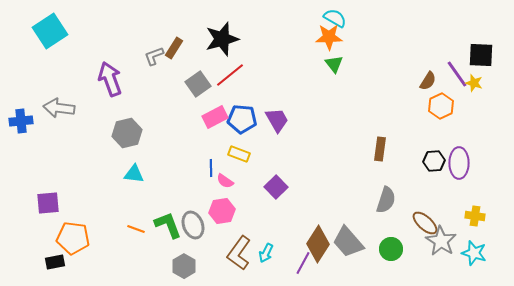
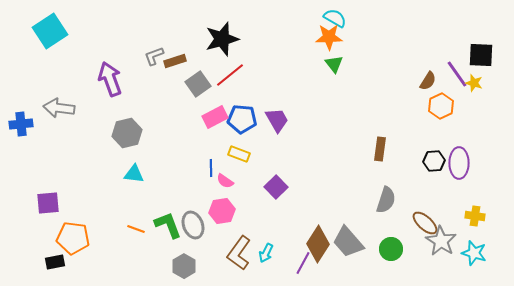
brown rectangle at (174, 48): moved 1 px right, 13 px down; rotated 40 degrees clockwise
blue cross at (21, 121): moved 3 px down
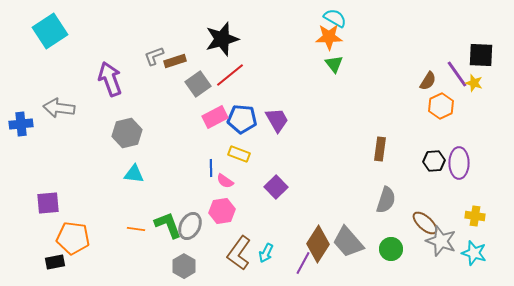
gray ellipse at (193, 225): moved 3 px left, 1 px down; rotated 48 degrees clockwise
orange line at (136, 229): rotated 12 degrees counterclockwise
gray star at (441, 241): rotated 12 degrees counterclockwise
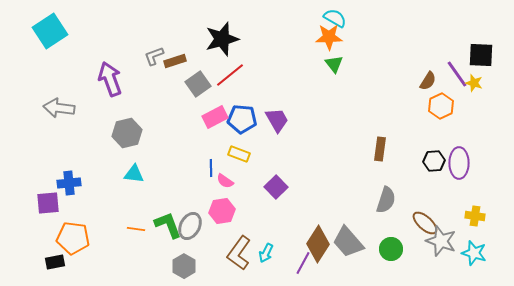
blue cross at (21, 124): moved 48 px right, 59 px down
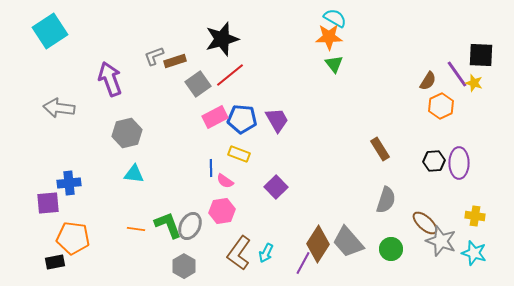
brown rectangle at (380, 149): rotated 40 degrees counterclockwise
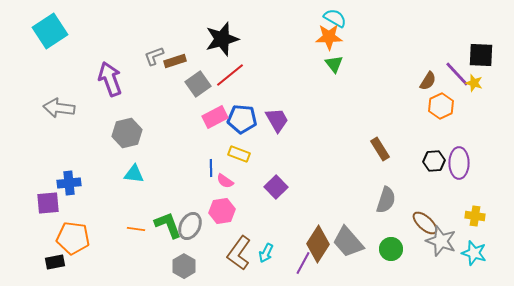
purple line at (457, 74): rotated 8 degrees counterclockwise
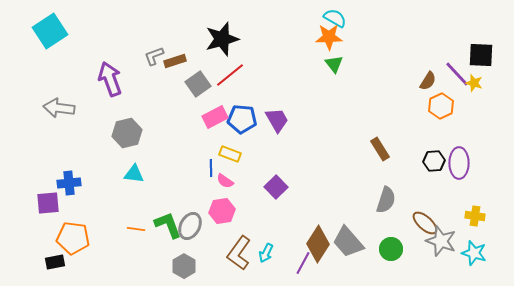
yellow rectangle at (239, 154): moved 9 px left
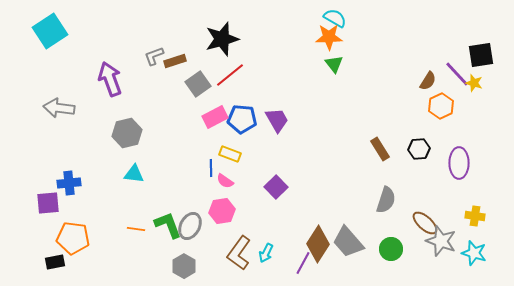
black square at (481, 55): rotated 12 degrees counterclockwise
black hexagon at (434, 161): moved 15 px left, 12 px up
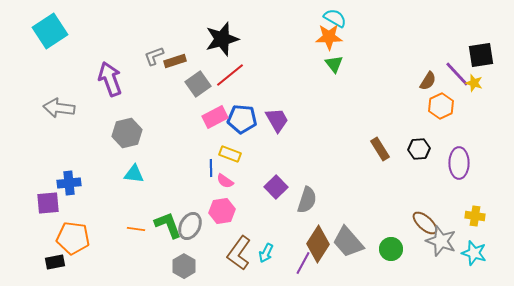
gray semicircle at (386, 200): moved 79 px left
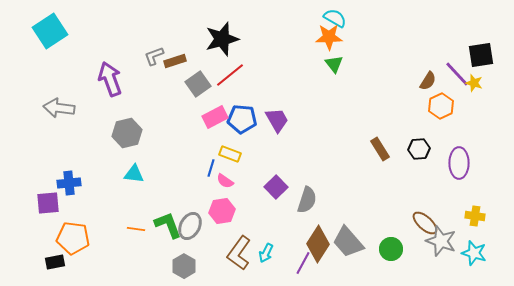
blue line at (211, 168): rotated 18 degrees clockwise
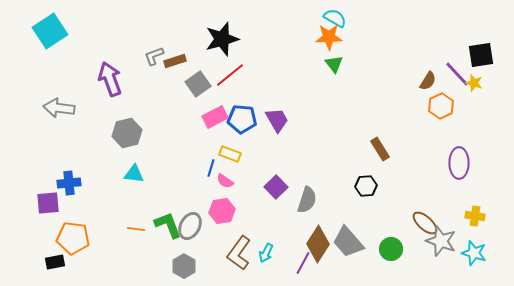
black hexagon at (419, 149): moved 53 px left, 37 px down
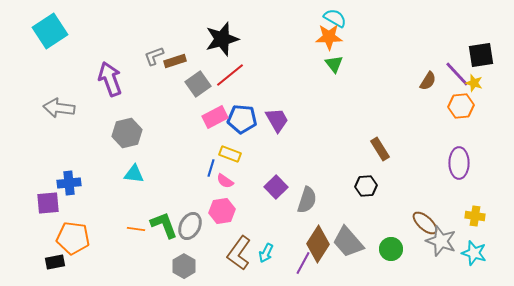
orange hexagon at (441, 106): moved 20 px right; rotated 20 degrees clockwise
green L-shape at (168, 225): moved 4 px left
